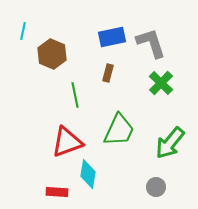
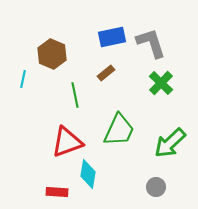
cyan line: moved 48 px down
brown rectangle: moved 2 px left; rotated 36 degrees clockwise
green arrow: rotated 8 degrees clockwise
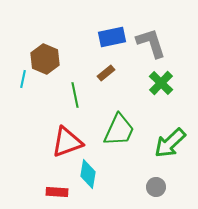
brown hexagon: moved 7 px left, 5 px down
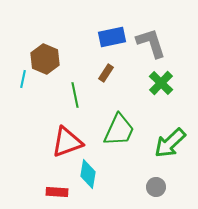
brown rectangle: rotated 18 degrees counterclockwise
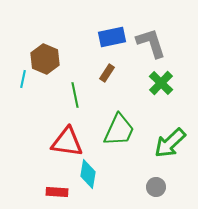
brown rectangle: moved 1 px right
red triangle: rotated 28 degrees clockwise
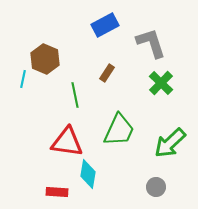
blue rectangle: moved 7 px left, 12 px up; rotated 16 degrees counterclockwise
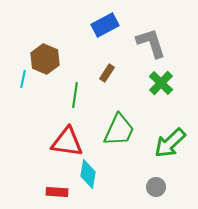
green line: rotated 20 degrees clockwise
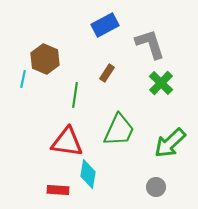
gray L-shape: moved 1 px left, 1 px down
red rectangle: moved 1 px right, 2 px up
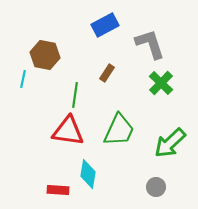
brown hexagon: moved 4 px up; rotated 12 degrees counterclockwise
red triangle: moved 1 px right, 11 px up
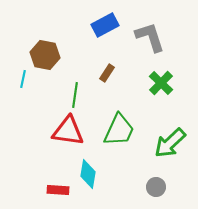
gray L-shape: moved 7 px up
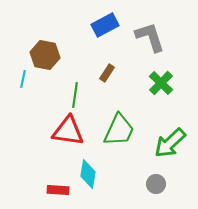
gray circle: moved 3 px up
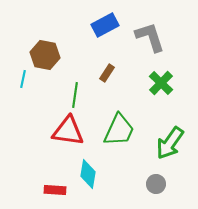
green arrow: rotated 12 degrees counterclockwise
red rectangle: moved 3 px left
